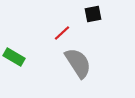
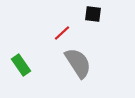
black square: rotated 18 degrees clockwise
green rectangle: moved 7 px right, 8 px down; rotated 25 degrees clockwise
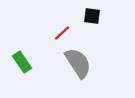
black square: moved 1 px left, 2 px down
green rectangle: moved 1 px right, 3 px up
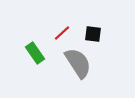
black square: moved 1 px right, 18 px down
green rectangle: moved 13 px right, 9 px up
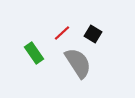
black square: rotated 24 degrees clockwise
green rectangle: moved 1 px left
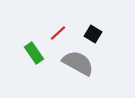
red line: moved 4 px left
gray semicircle: rotated 28 degrees counterclockwise
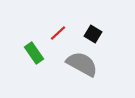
gray semicircle: moved 4 px right, 1 px down
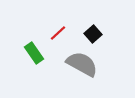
black square: rotated 18 degrees clockwise
